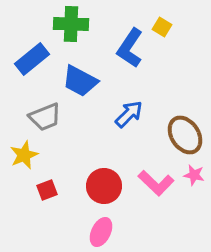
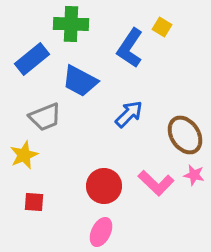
red square: moved 13 px left, 12 px down; rotated 25 degrees clockwise
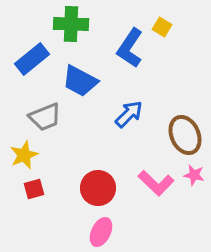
brown ellipse: rotated 9 degrees clockwise
red circle: moved 6 px left, 2 px down
red square: moved 13 px up; rotated 20 degrees counterclockwise
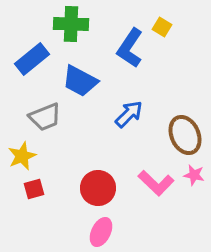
yellow star: moved 2 px left, 1 px down
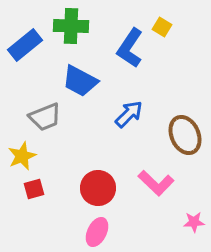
green cross: moved 2 px down
blue rectangle: moved 7 px left, 14 px up
pink star: moved 47 px down; rotated 15 degrees counterclockwise
pink ellipse: moved 4 px left
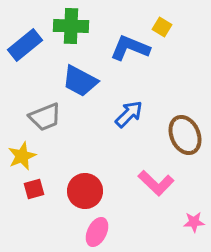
blue L-shape: rotated 78 degrees clockwise
red circle: moved 13 px left, 3 px down
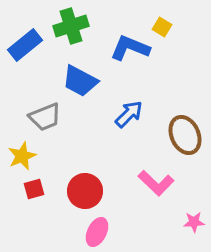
green cross: rotated 20 degrees counterclockwise
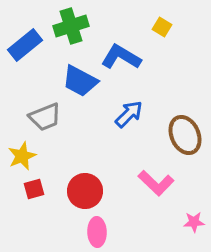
blue L-shape: moved 9 px left, 9 px down; rotated 9 degrees clockwise
pink ellipse: rotated 28 degrees counterclockwise
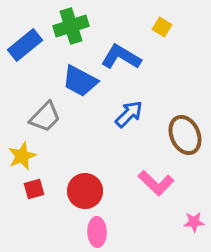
gray trapezoid: rotated 24 degrees counterclockwise
